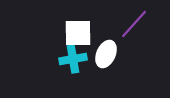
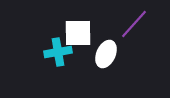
cyan cross: moved 15 px left, 7 px up
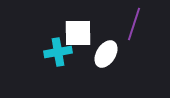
purple line: rotated 24 degrees counterclockwise
white ellipse: rotated 8 degrees clockwise
